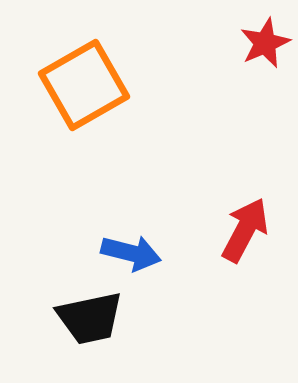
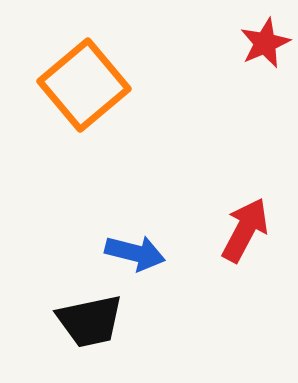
orange square: rotated 10 degrees counterclockwise
blue arrow: moved 4 px right
black trapezoid: moved 3 px down
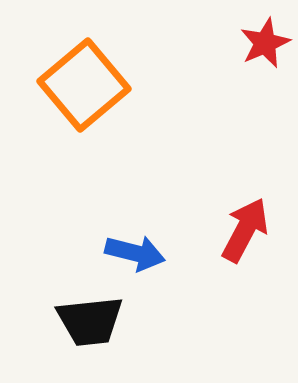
black trapezoid: rotated 6 degrees clockwise
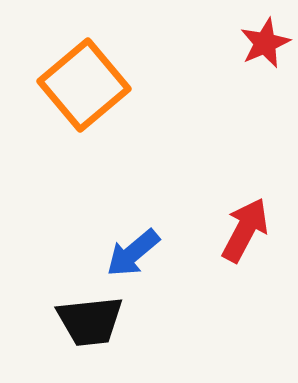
blue arrow: moved 2 px left; rotated 126 degrees clockwise
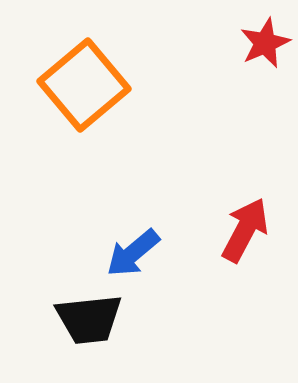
black trapezoid: moved 1 px left, 2 px up
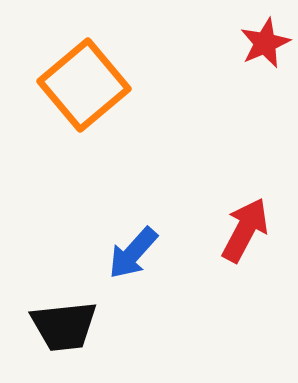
blue arrow: rotated 8 degrees counterclockwise
black trapezoid: moved 25 px left, 7 px down
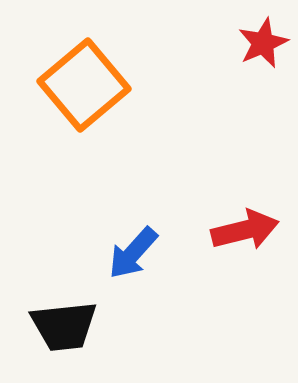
red star: moved 2 px left
red arrow: rotated 48 degrees clockwise
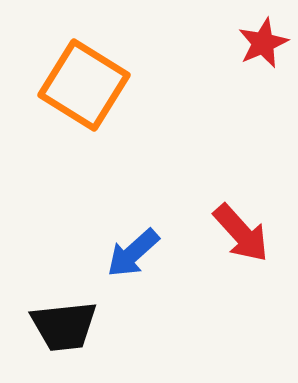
orange square: rotated 18 degrees counterclockwise
red arrow: moved 4 px left, 3 px down; rotated 62 degrees clockwise
blue arrow: rotated 6 degrees clockwise
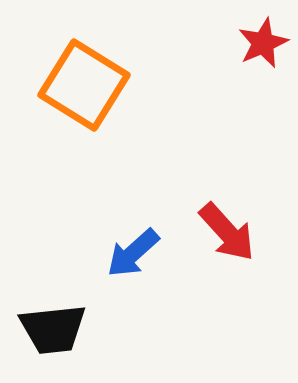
red arrow: moved 14 px left, 1 px up
black trapezoid: moved 11 px left, 3 px down
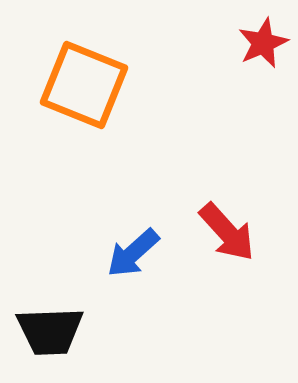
orange square: rotated 10 degrees counterclockwise
black trapezoid: moved 3 px left, 2 px down; rotated 4 degrees clockwise
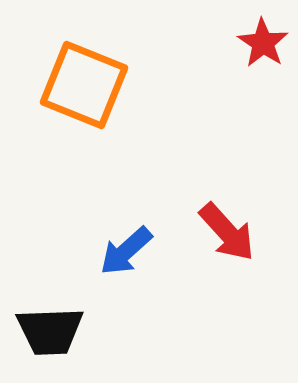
red star: rotated 15 degrees counterclockwise
blue arrow: moved 7 px left, 2 px up
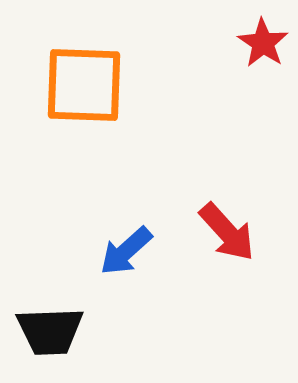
orange square: rotated 20 degrees counterclockwise
